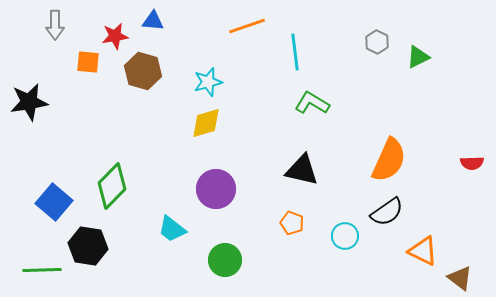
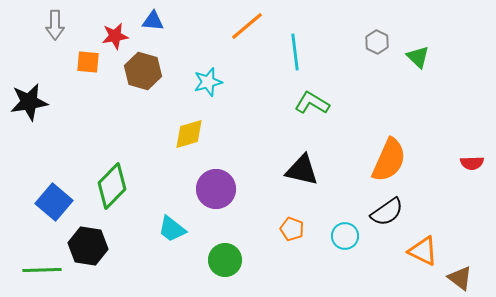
orange line: rotated 21 degrees counterclockwise
green triangle: rotated 50 degrees counterclockwise
yellow diamond: moved 17 px left, 11 px down
orange pentagon: moved 6 px down
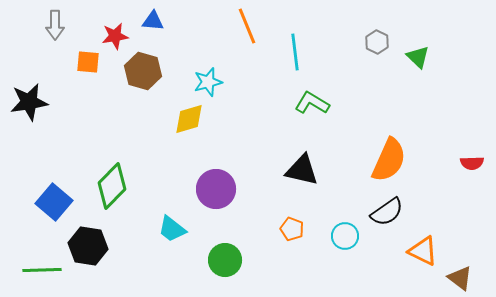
orange line: rotated 72 degrees counterclockwise
yellow diamond: moved 15 px up
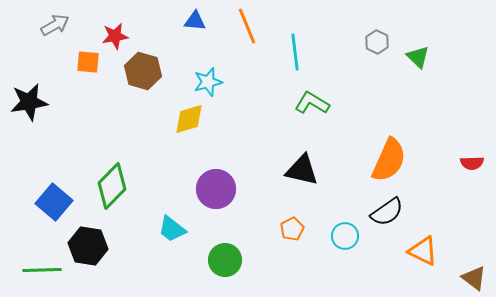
blue triangle: moved 42 px right
gray arrow: rotated 120 degrees counterclockwise
orange pentagon: rotated 25 degrees clockwise
brown triangle: moved 14 px right
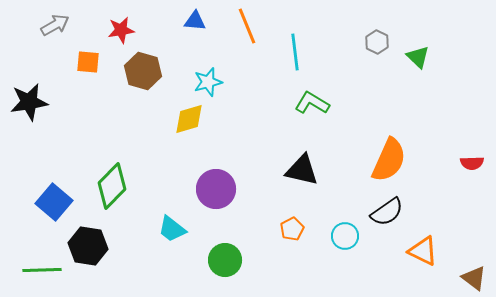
red star: moved 6 px right, 6 px up
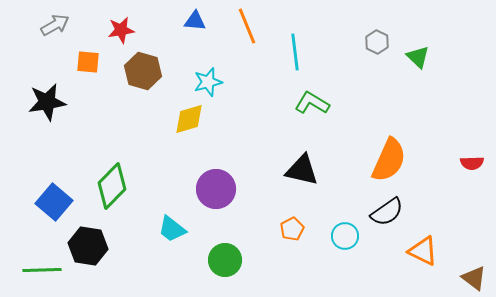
black star: moved 18 px right
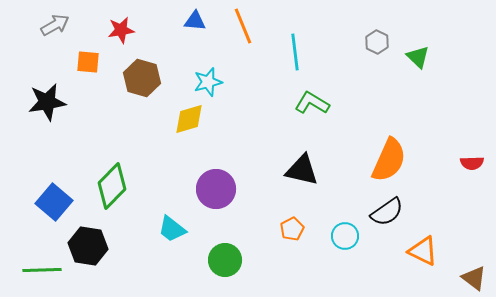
orange line: moved 4 px left
brown hexagon: moved 1 px left, 7 px down
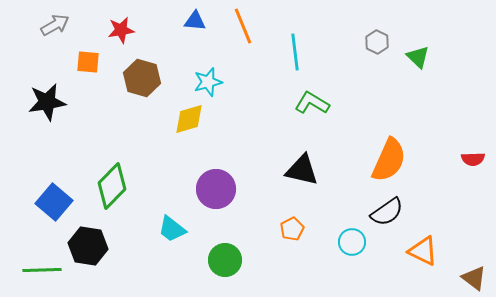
red semicircle: moved 1 px right, 4 px up
cyan circle: moved 7 px right, 6 px down
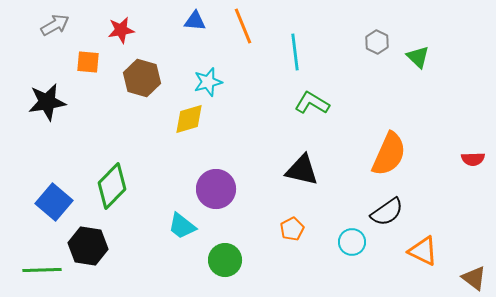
orange semicircle: moved 6 px up
cyan trapezoid: moved 10 px right, 3 px up
